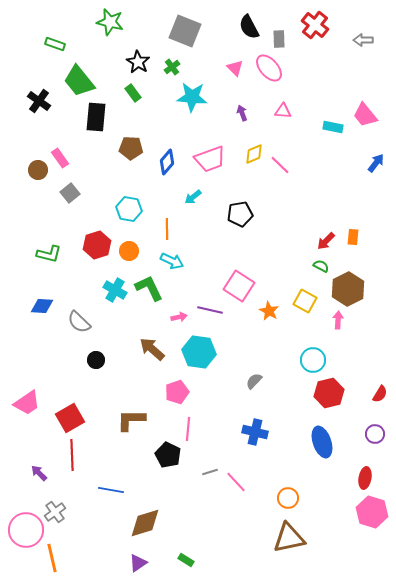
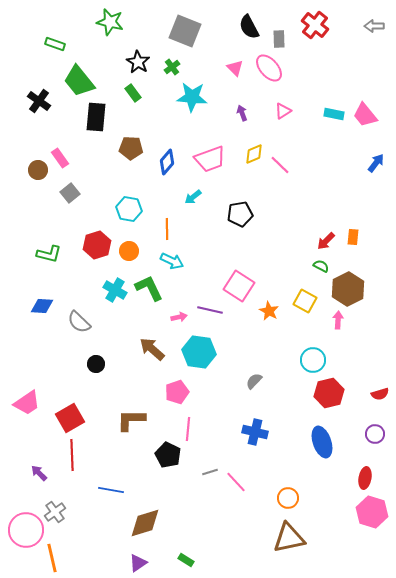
gray arrow at (363, 40): moved 11 px right, 14 px up
pink triangle at (283, 111): rotated 36 degrees counterclockwise
cyan rectangle at (333, 127): moved 1 px right, 13 px up
black circle at (96, 360): moved 4 px down
red semicircle at (380, 394): rotated 42 degrees clockwise
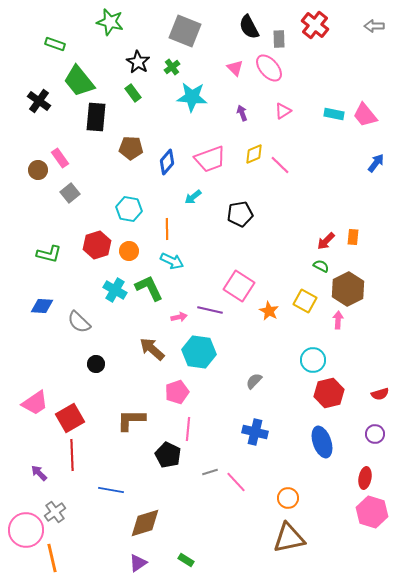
pink trapezoid at (27, 403): moved 8 px right
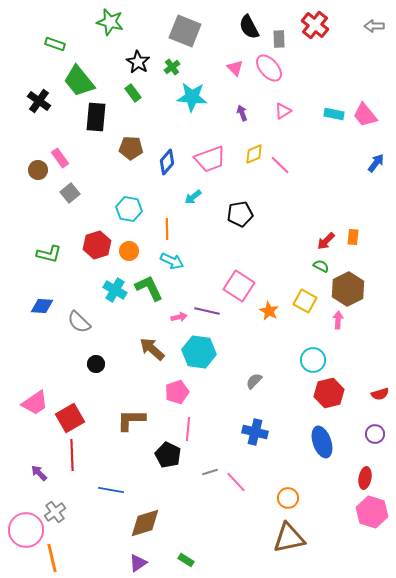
purple line at (210, 310): moved 3 px left, 1 px down
